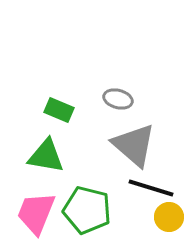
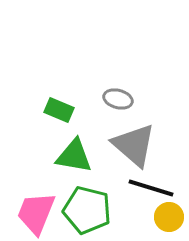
green triangle: moved 28 px right
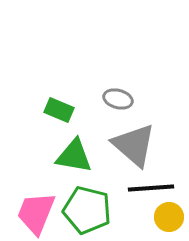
black line: rotated 21 degrees counterclockwise
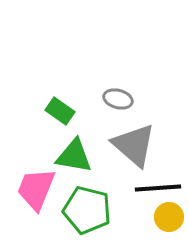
green rectangle: moved 1 px right, 1 px down; rotated 12 degrees clockwise
black line: moved 7 px right
pink trapezoid: moved 24 px up
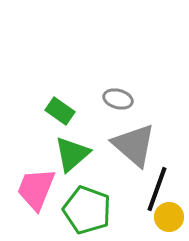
green triangle: moved 2 px left, 2 px up; rotated 51 degrees counterclockwise
black line: moved 1 px left, 1 px down; rotated 66 degrees counterclockwise
green pentagon: rotated 6 degrees clockwise
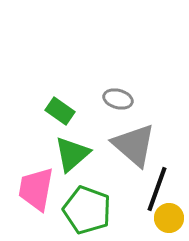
pink trapezoid: rotated 12 degrees counterclockwise
yellow circle: moved 1 px down
